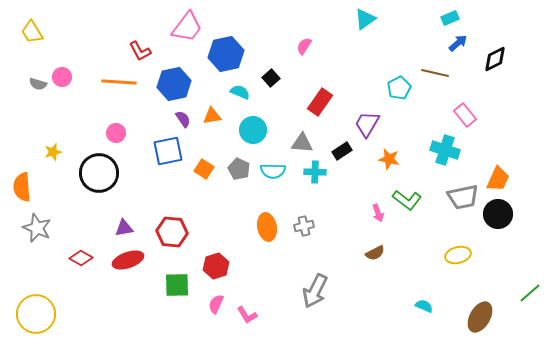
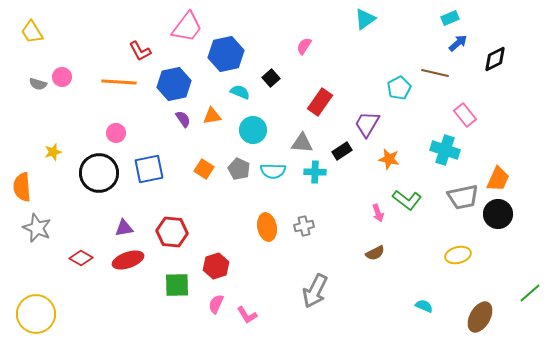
blue square at (168, 151): moved 19 px left, 18 px down
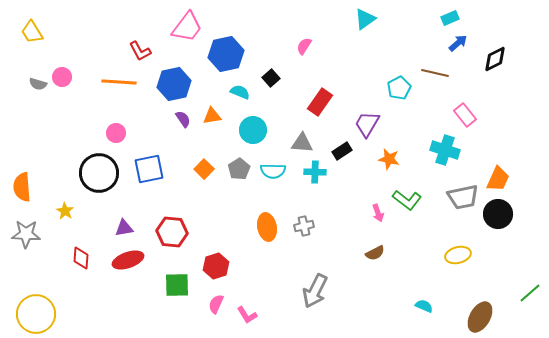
yellow star at (53, 152): moved 12 px right, 59 px down; rotated 24 degrees counterclockwise
orange square at (204, 169): rotated 12 degrees clockwise
gray pentagon at (239, 169): rotated 15 degrees clockwise
gray star at (37, 228): moved 11 px left, 6 px down; rotated 20 degrees counterclockwise
red diamond at (81, 258): rotated 65 degrees clockwise
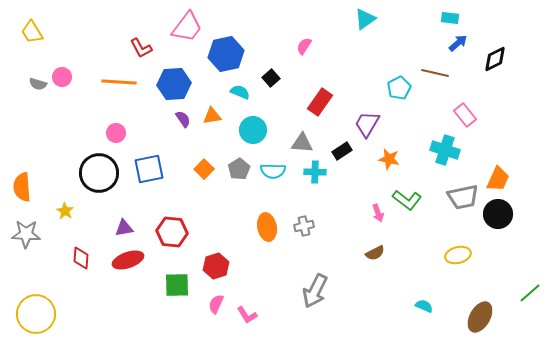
cyan rectangle at (450, 18): rotated 30 degrees clockwise
red L-shape at (140, 51): moved 1 px right, 3 px up
blue hexagon at (174, 84): rotated 8 degrees clockwise
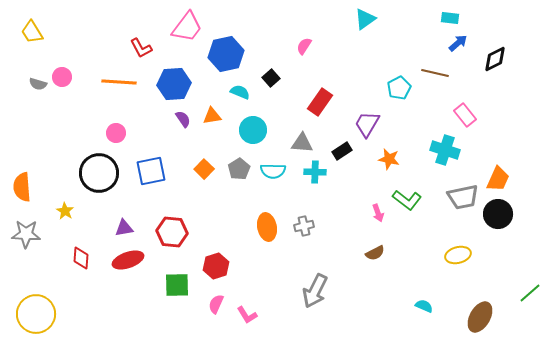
blue square at (149, 169): moved 2 px right, 2 px down
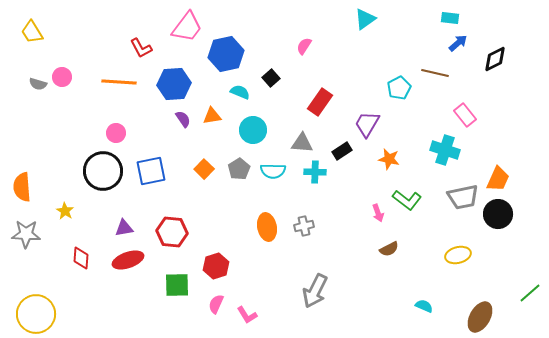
black circle at (99, 173): moved 4 px right, 2 px up
brown semicircle at (375, 253): moved 14 px right, 4 px up
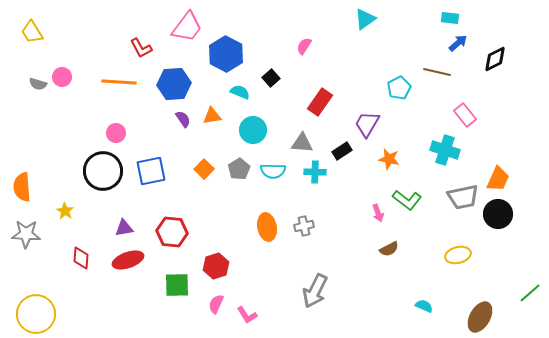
blue hexagon at (226, 54): rotated 20 degrees counterclockwise
brown line at (435, 73): moved 2 px right, 1 px up
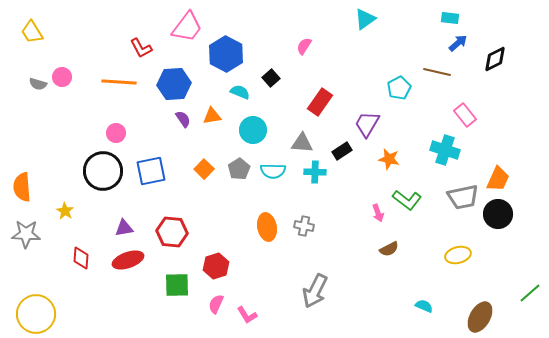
gray cross at (304, 226): rotated 24 degrees clockwise
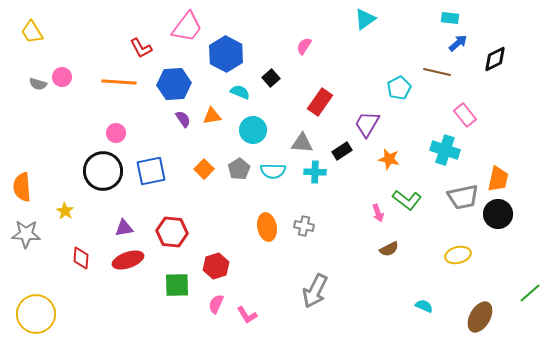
orange trapezoid at (498, 179): rotated 12 degrees counterclockwise
